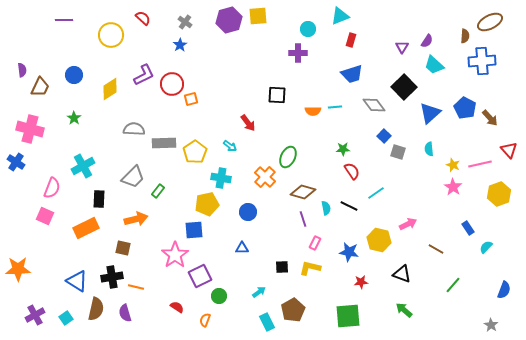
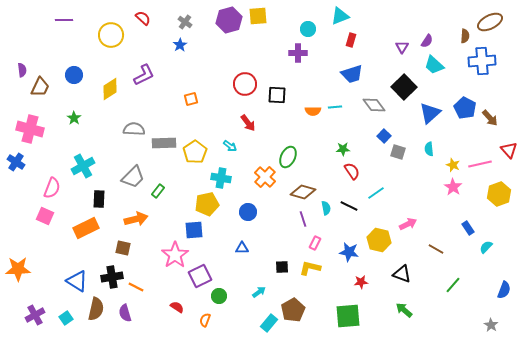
red circle at (172, 84): moved 73 px right
orange line at (136, 287): rotated 14 degrees clockwise
cyan rectangle at (267, 322): moved 2 px right, 1 px down; rotated 66 degrees clockwise
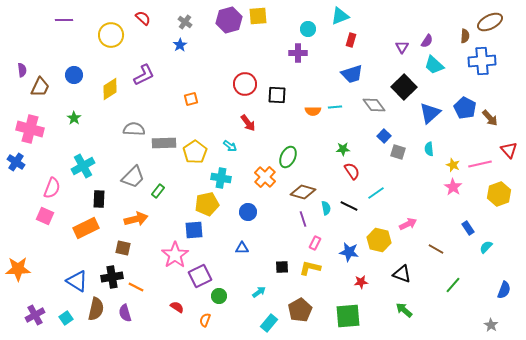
brown pentagon at (293, 310): moved 7 px right
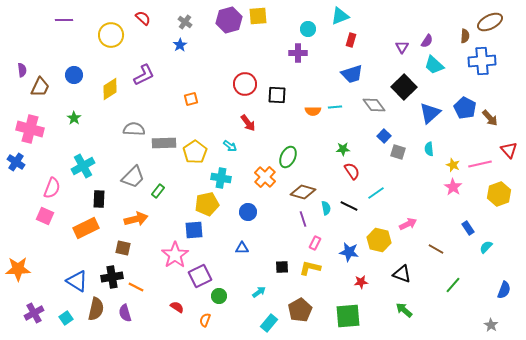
purple cross at (35, 315): moved 1 px left, 2 px up
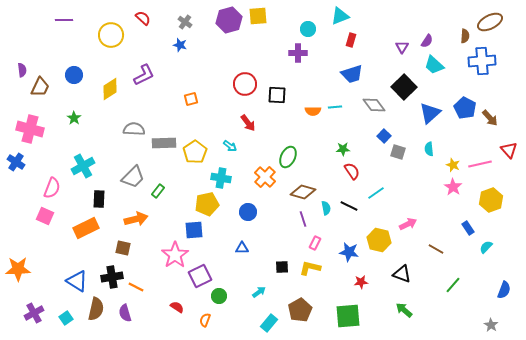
blue star at (180, 45): rotated 24 degrees counterclockwise
yellow hexagon at (499, 194): moved 8 px left, 6 px down
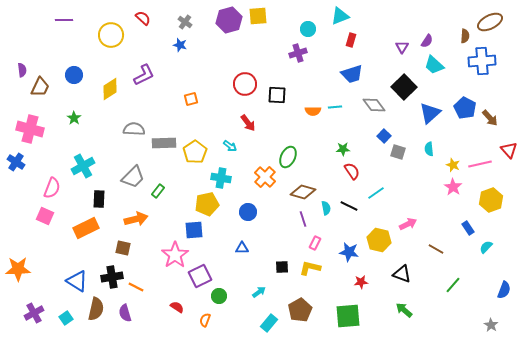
purple cross at (298, 53): rotated 18 degrees counterclockwise
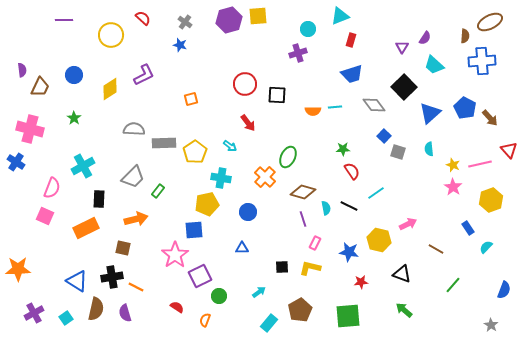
purple semicircle at (427, 41): moved 2 px left, 3 px up
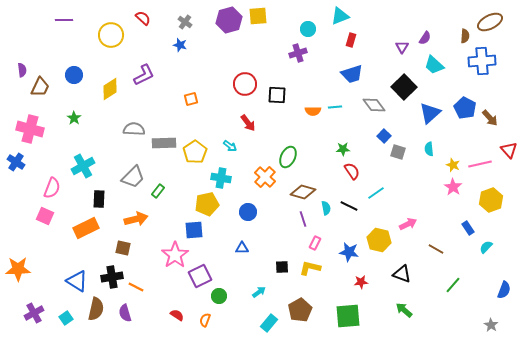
red semicircle at (177, 307): moved 8 px down
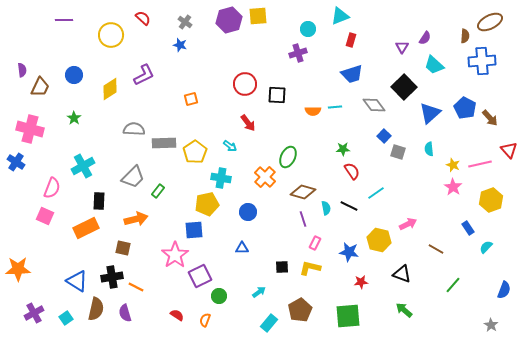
black rectangle at (99, 199): moved 2 px down
